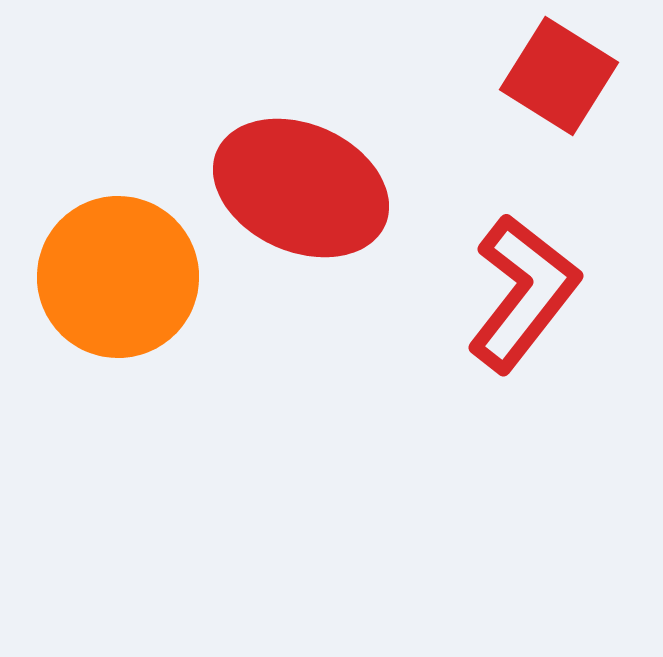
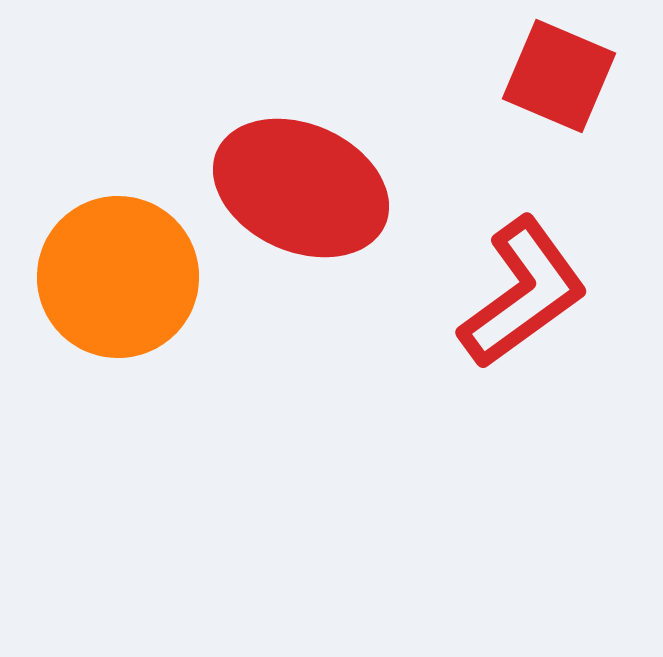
red square: rotated 9 degrees counterclockwise
red L-shape: rotated 16 degrees clockwise
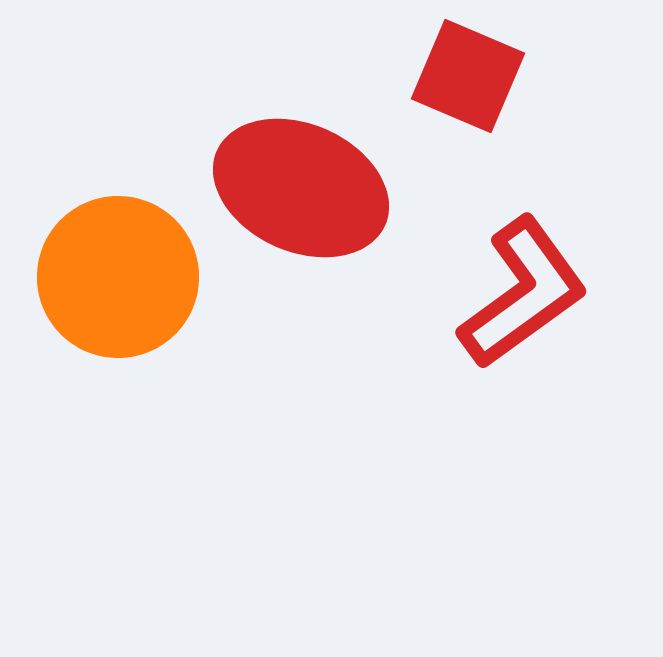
red square: moved 91 px left
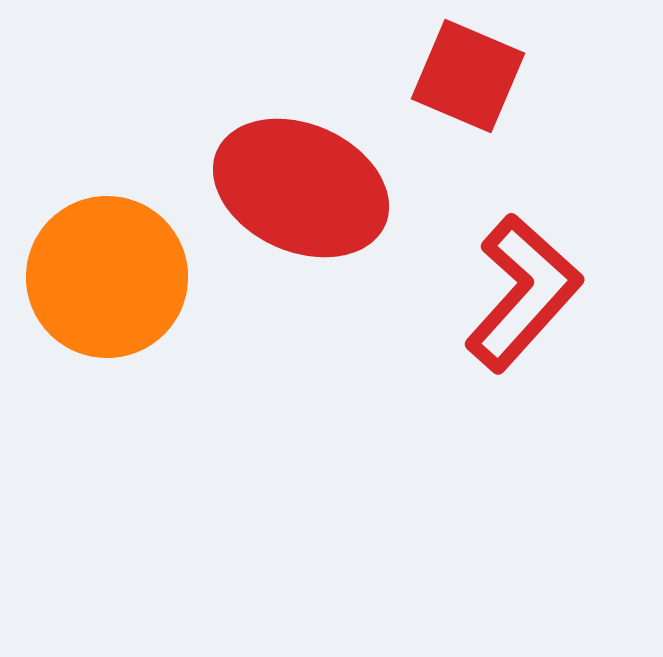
orange circle: moved 11 px left
red L-shape: rotated 12 degrees counterclockwise
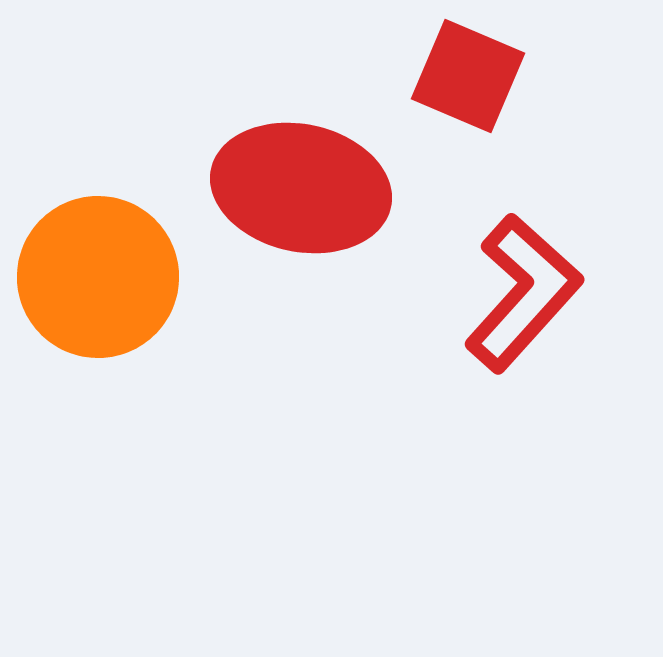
red ellipse: rotated 12 degrees counterclockwise
orange circle: moved 9 px left
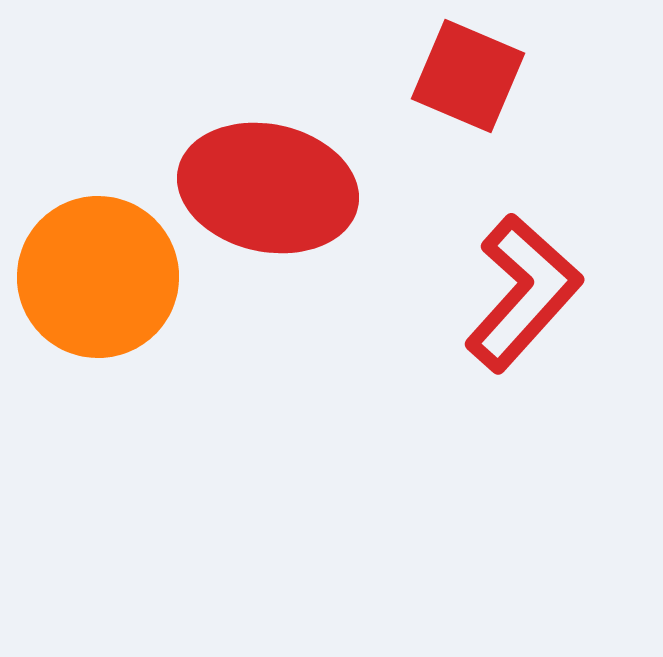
red ellipse: moved 33 px left
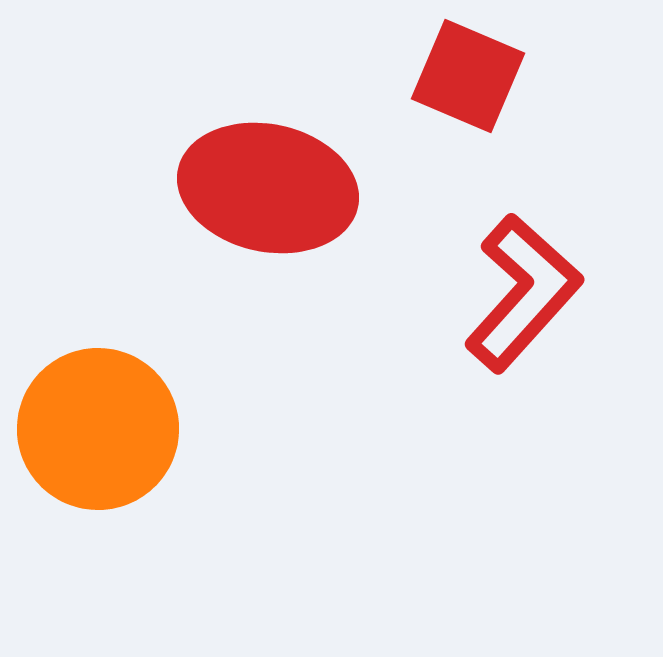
orange circle: moved 152 px down
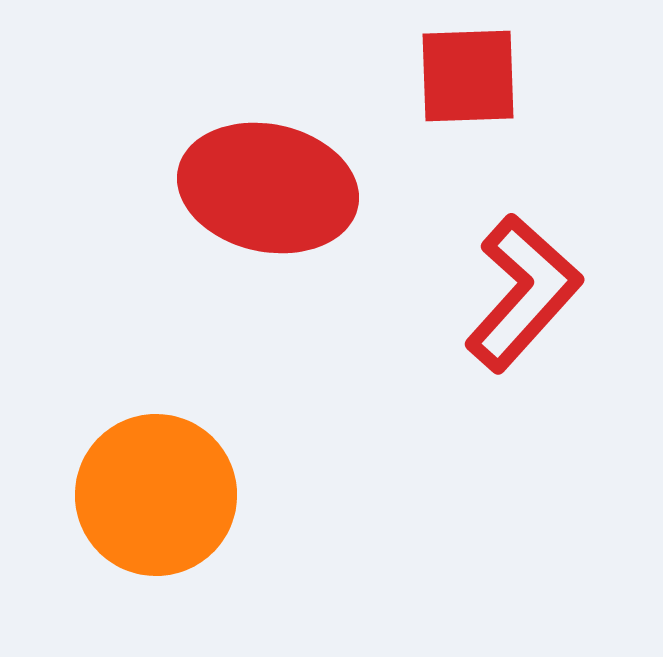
red square: rotated 25 degrees counterclockwise
orange circle: moved 58 px right, 66 px down
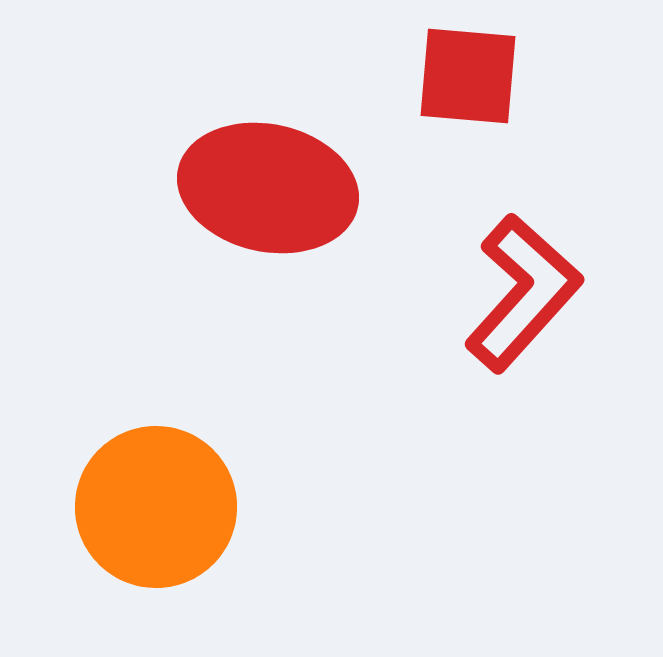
red square: rotated 7 degrees clockwise
orange circle: moved 12 px down
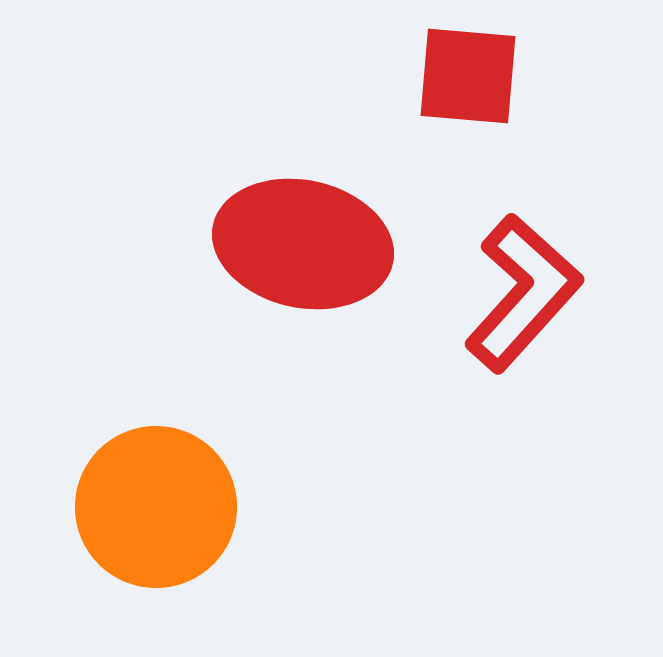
red ellipse: moved 35 px right, 56 px down
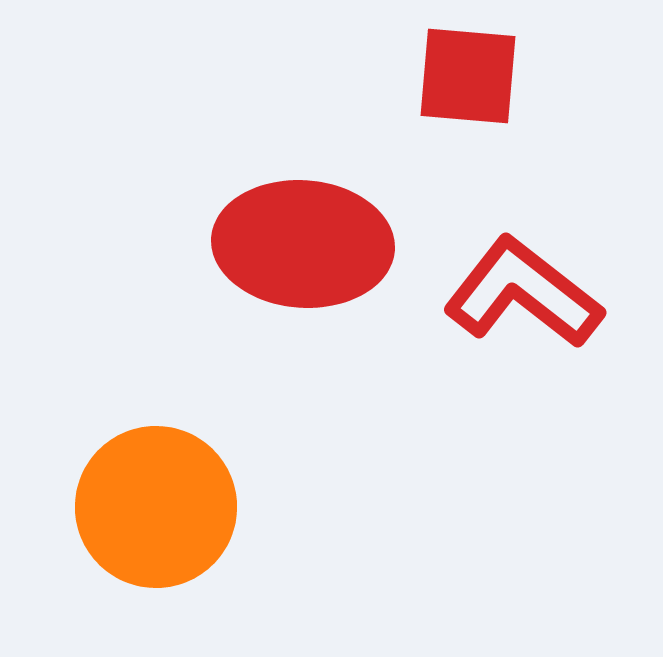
red ellipse: rotated 8 degrees counterclockwise
red L-shape: rotated 94 degrees counterclockwise
